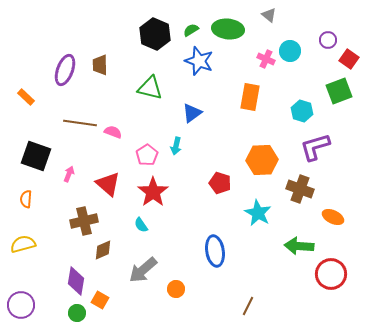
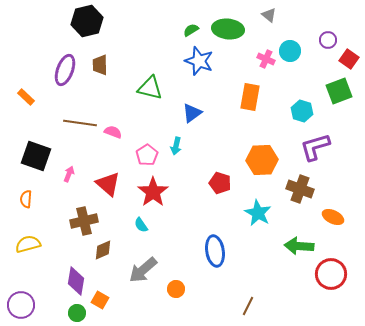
black hexagon at (155, 34): moved 68 px left, 13 px up; rotated 24 degrees clockwise
yellow semicircle at (23, 244): moved 5 px right
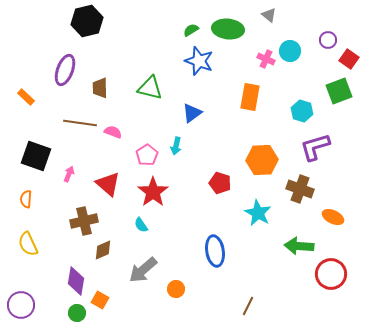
brown trapezoid at (100, 65): moved 23 px down
yellow semicircle at (28, 244): rotated 100 degrees counterclockwise
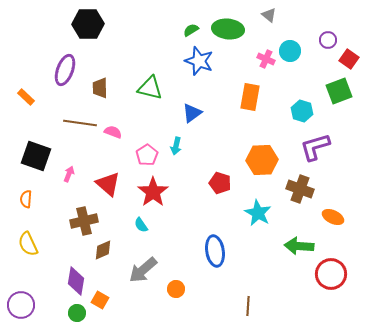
black hexagon at (87, 21): moved 1 px right, 3 px down; rotated 12 degrees clockwise
brown line at (248, 306): rotated 24 degrees counterclockwise
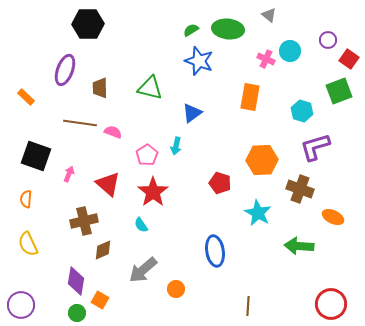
red circle at (331, 274): moved 30 px down
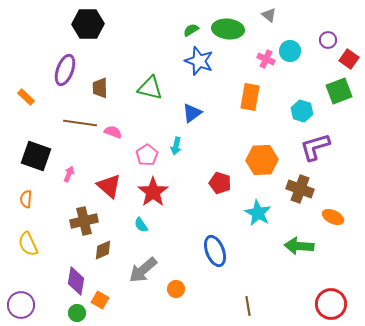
red triangle at (108, 184): moved 1 px right, 2 px down
blue ellipse at (215, 251): rotated 12 degrees counterclockwise
brown line at (248, 306): rotated 12 degrees counterclockwise
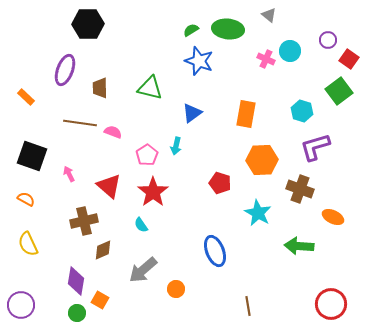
green square at (339, 91): rotated 16 degrees counterclockwise
orange rectangle at (250, 97): moved 4 px left, 17 px down
black square at (36, 156): moved 4 px left
pink arrow at (69, 174): rotated 49 degrees counterclockwise
orange semicircle at (26, 199): rotated 114 degrees clockwise
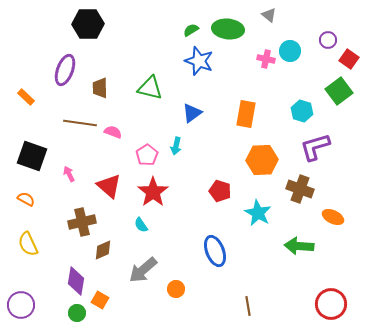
pink cross at (266, 59): rotated 12 degrees counterclockwise
red pentagon at (220, 183): moved 8 px down
brown cross at (84, 221): moved 2 px left, 1 px down
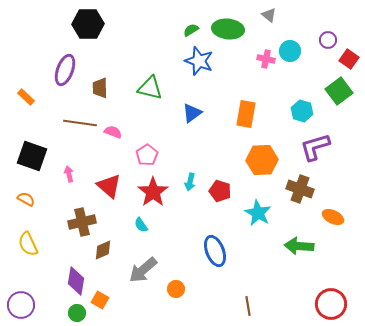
cyan arrow at (176, 146): moved 14 px right, 36 px down
pink arrow at (69, 174): rotated 14 degrees clockwise
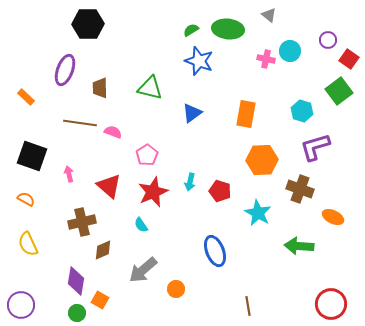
red star at (153, 192): rotated 12 degrees clockwise
